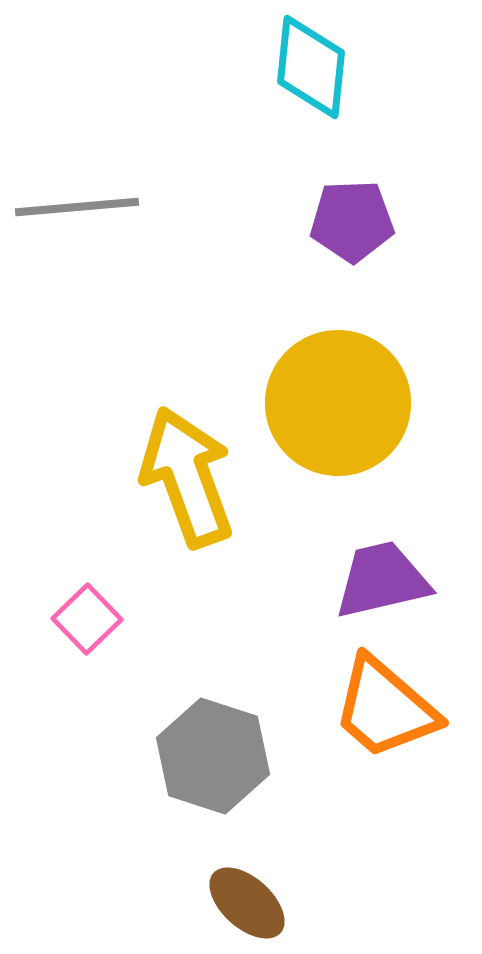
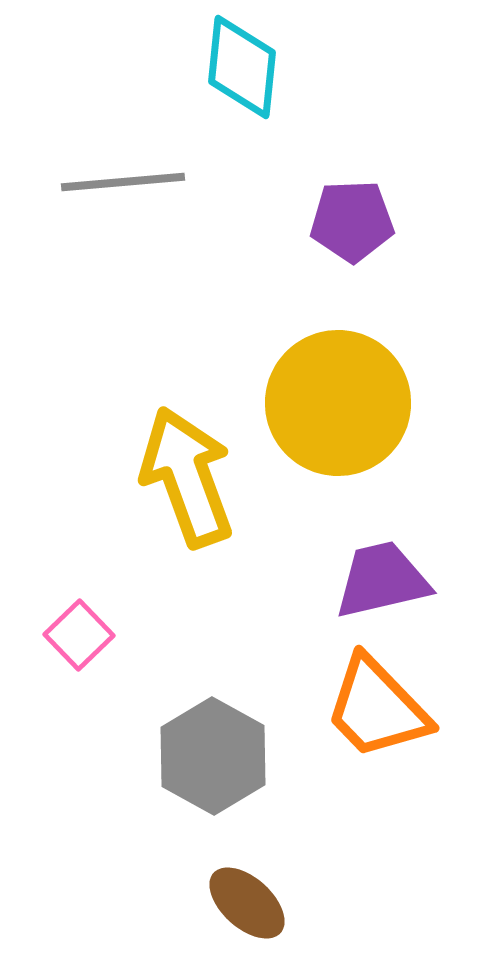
cyan diamond: moved 69 px left
gray line: moved 46 px right, 25 px up
pink square: moved 8 px left, 16 px down
orange trapezoid: moved 8 px left; rotated 5 degrees clockwise
gray hexagon: rotated 11 degrees clockwise
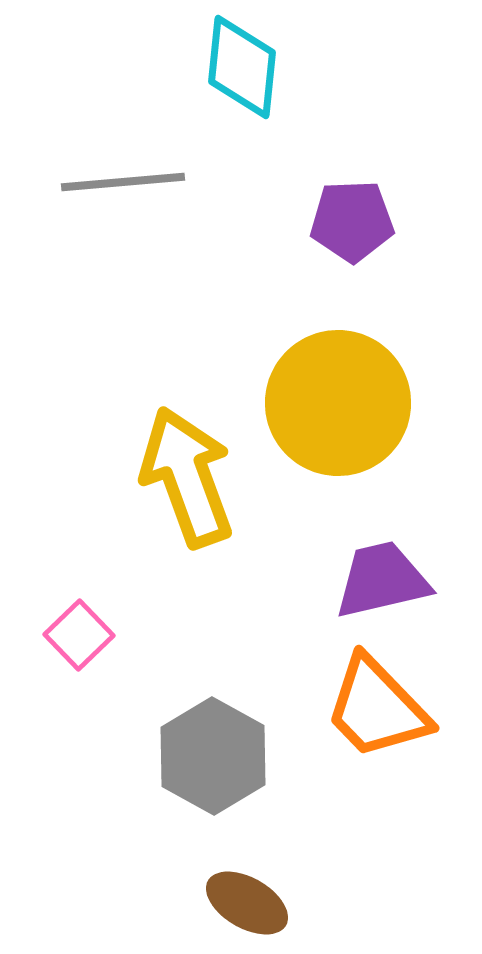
brown ellipse: rotated 12 degrees counterclockwise
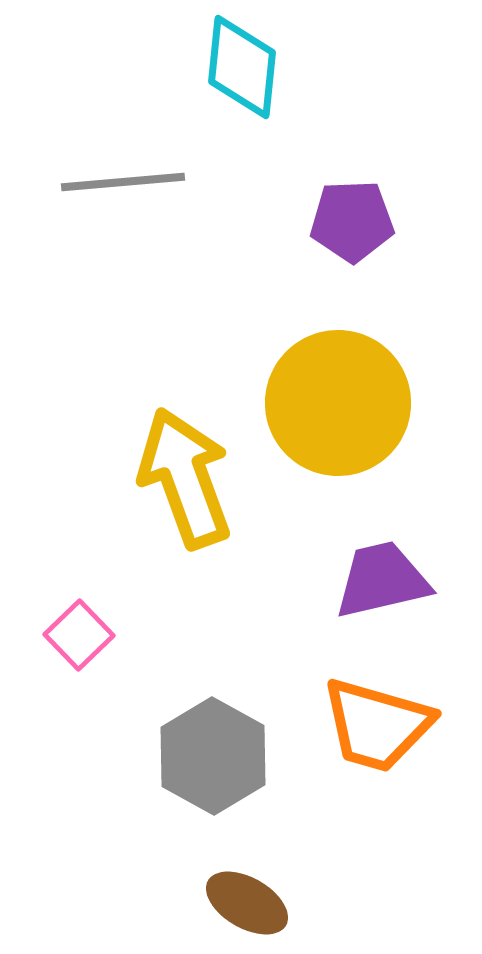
yellow arrow: moved 2 px left, 1 px down
orange trapezoid: moved 17 px down; rotated 30 degrees counterclockwise
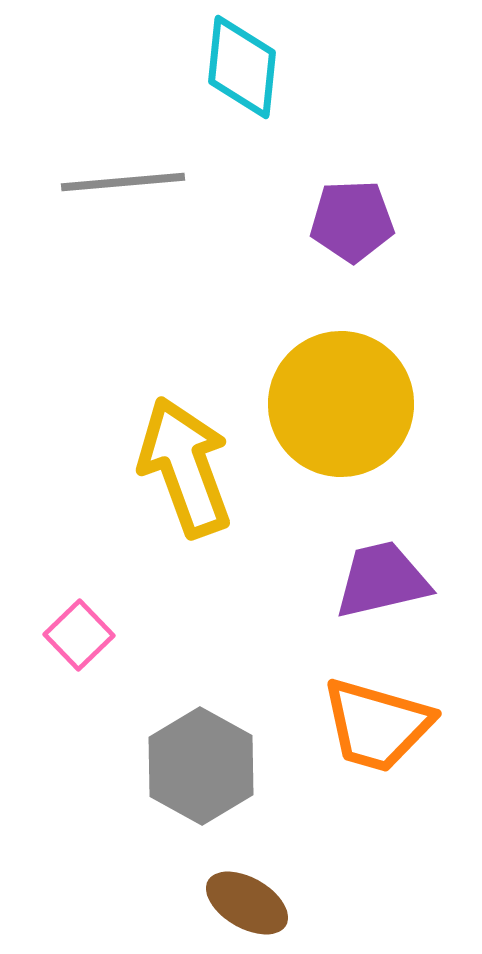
yellow circle: moved 3 px right, 1 px down
yellow arrow: moved 11 px up
gray hexagon: moved 12 px left, 10 px down
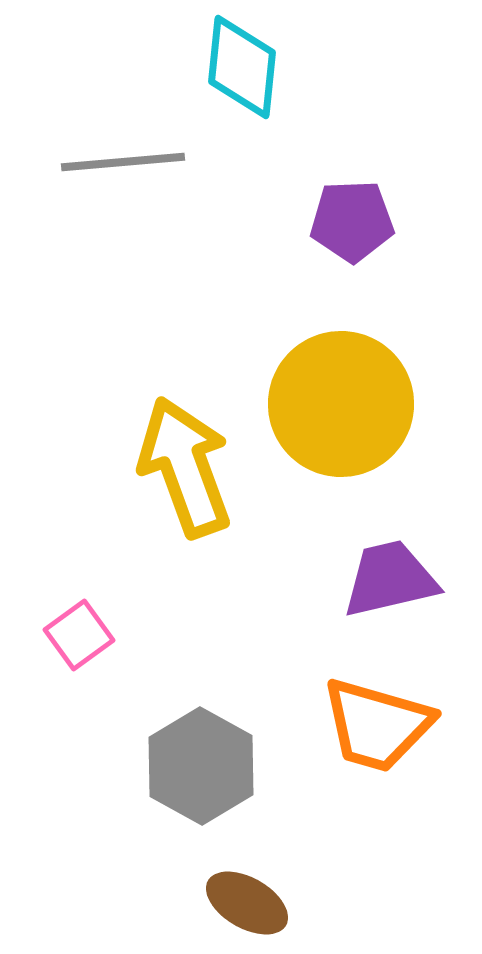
gray line: moved 20 px up
purple trapezoid: moved 8 px right, 1 px up
pink square: rotated 8 degrees clockwise
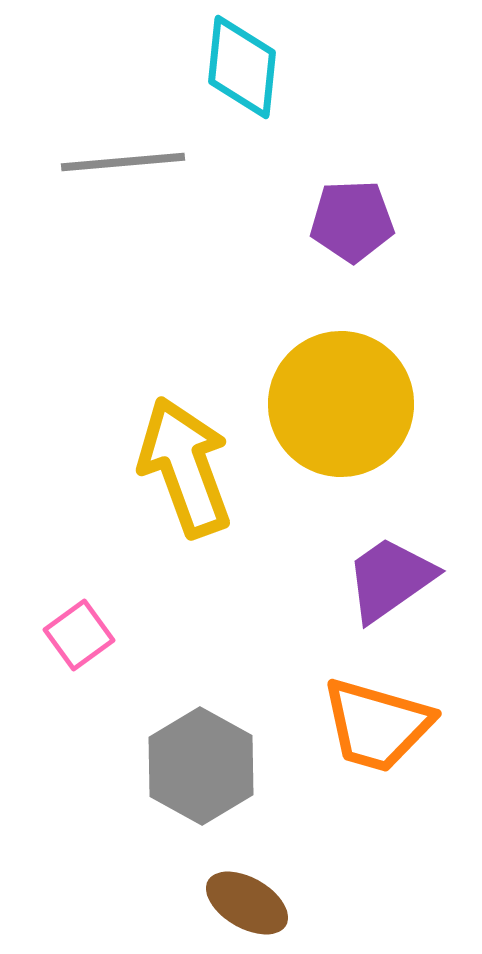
purple trapezoid: rotated 22 degrees counterclockwise
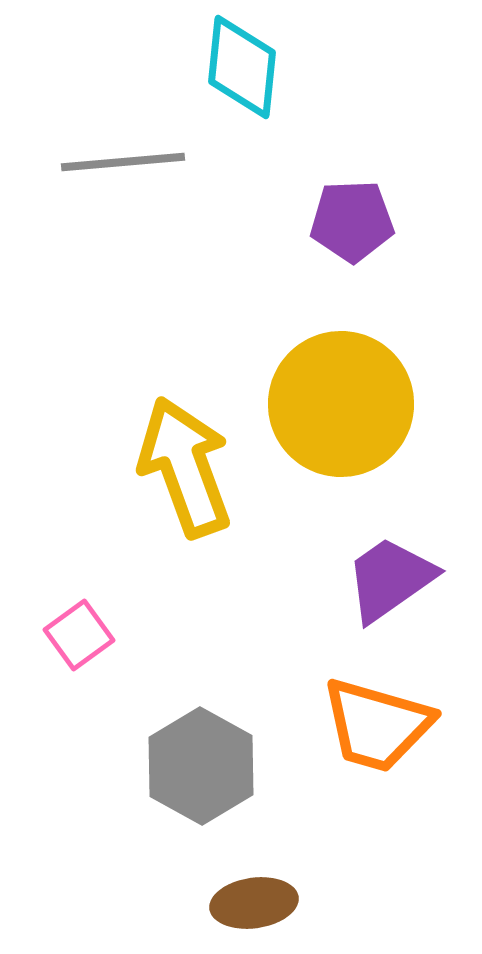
brown ellipse: moved 7 px right; rotated 38 degrees counterclockwise
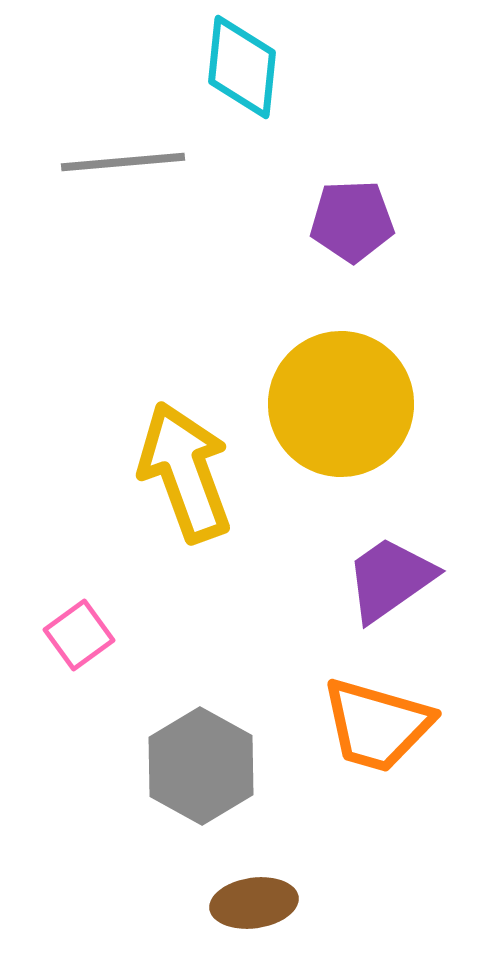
yellow arrow: moved 5 px down
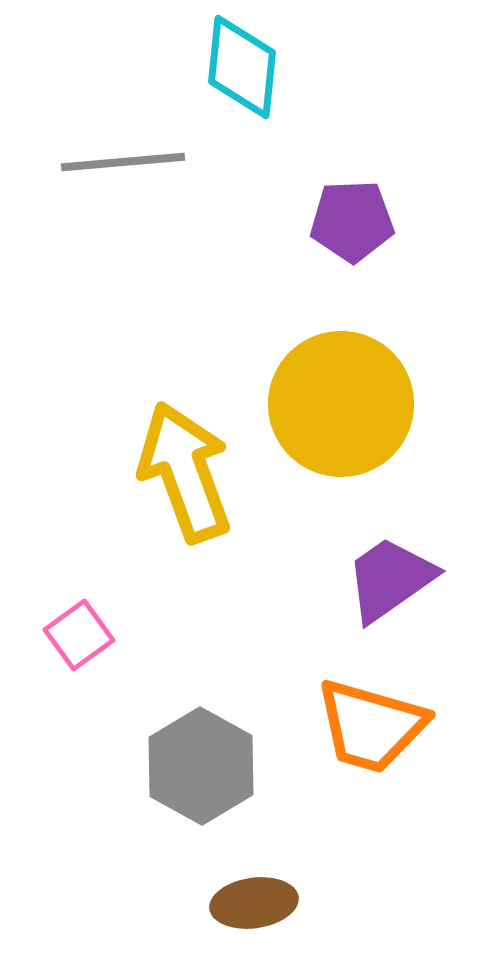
orange trapezoid: moved 6 px left, 1 px down
